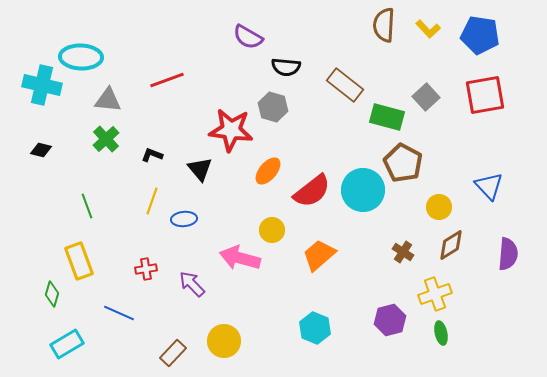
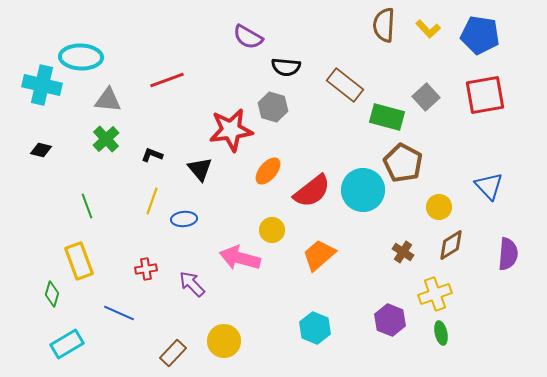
red star at (231, 130): rotated 15 degrees counterclockwise
purple hexagon at (390, 320): rotated 24 degrees counterclockwise
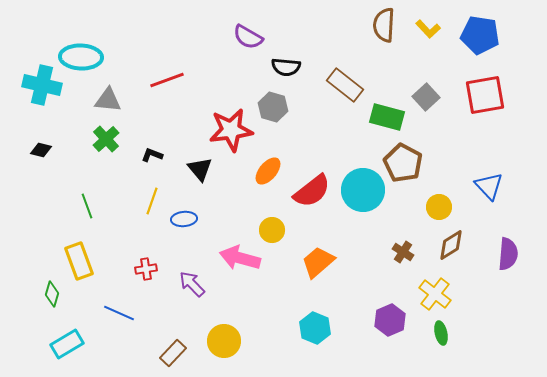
orange trapezoid at (319, 255): moved 1 px left, 7 px down
yellow cross at (435, 294): rotated 32 degrees counterclockwise
purple hexagon at (390, 320): rotated 16 degrees clockwise
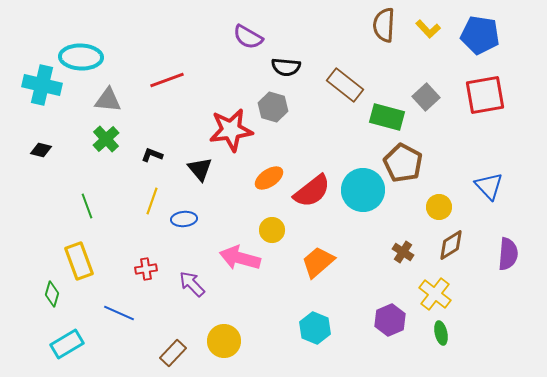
orange ellipse at (268, 171): moved 1 px right, 7 px down; rotated 16 degrees clockwise
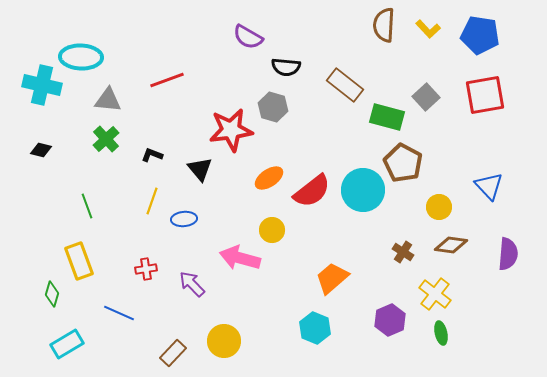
brown diamond at (451, 245): rotated 40 degrees clockwise
orange trapezoid at (318, 262): moved 14 px right, 16 px down
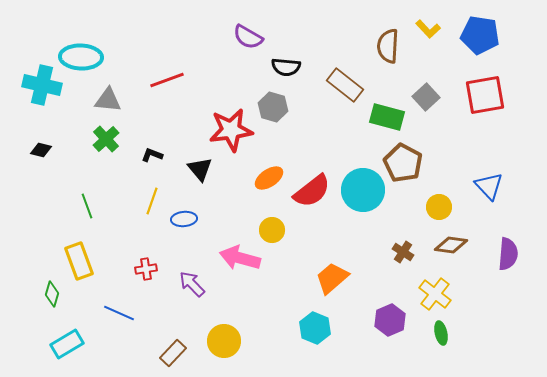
brown semicircle at (384, 25): moved 4 px right, 21 px down
